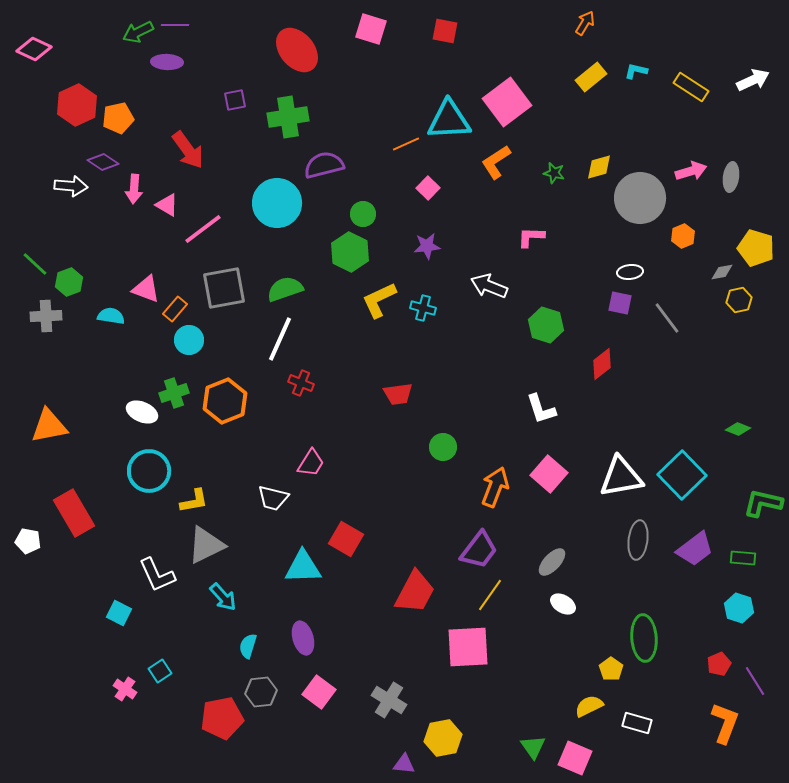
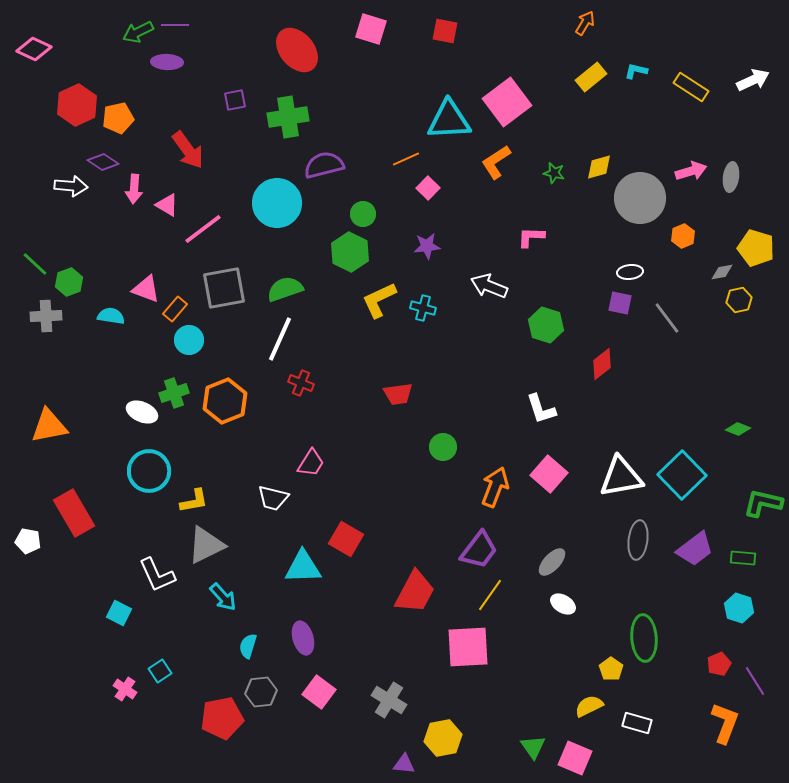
orange line at (406, 144): moved 15 px down
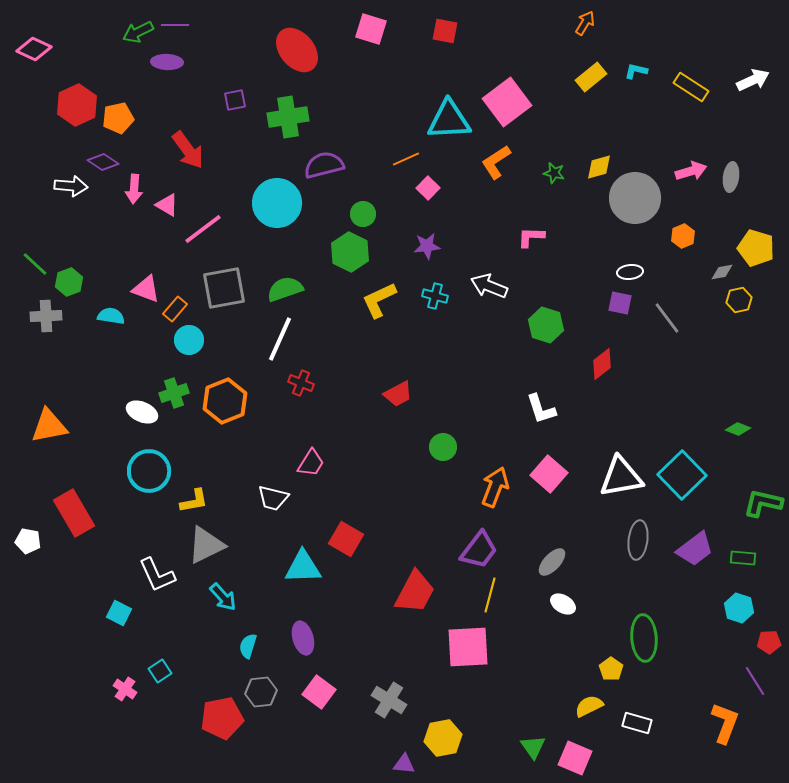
gray circle at (640, 198): moved 5 px left
cyan cross at (423, 308): moved 12 px right, 12 px up
red trapezoid at (398, 394): rotated 20 degrees counterclockwise
yellow line at (490, 595): rotated 20 degrees counterclockwise
red pentagon at (719, 664): moved 50 px right, 22 px up; rotated 20 degrees clockwise
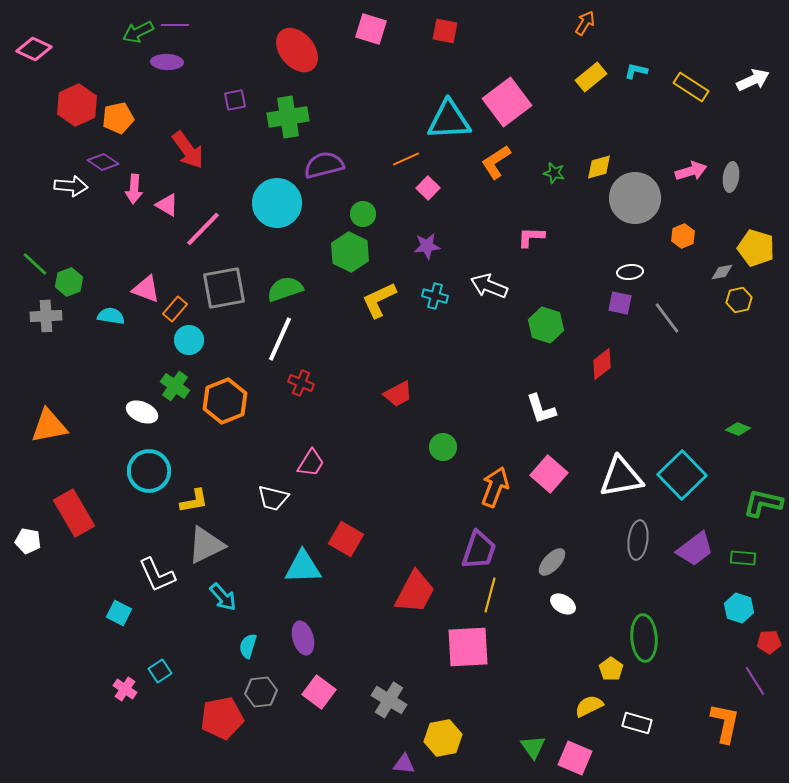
pink line at (203, 229): rotated 9 degrees counterclockwise
green cross at (174, 393): moved 1 px right, 7 px up; rotated 36 degrees counterclockwise
purple trapezoid at (479, 550): rotated 18 degrees counterclockwise
orange L-shape at (725, 723): rotated 9 degrees counterclockwise
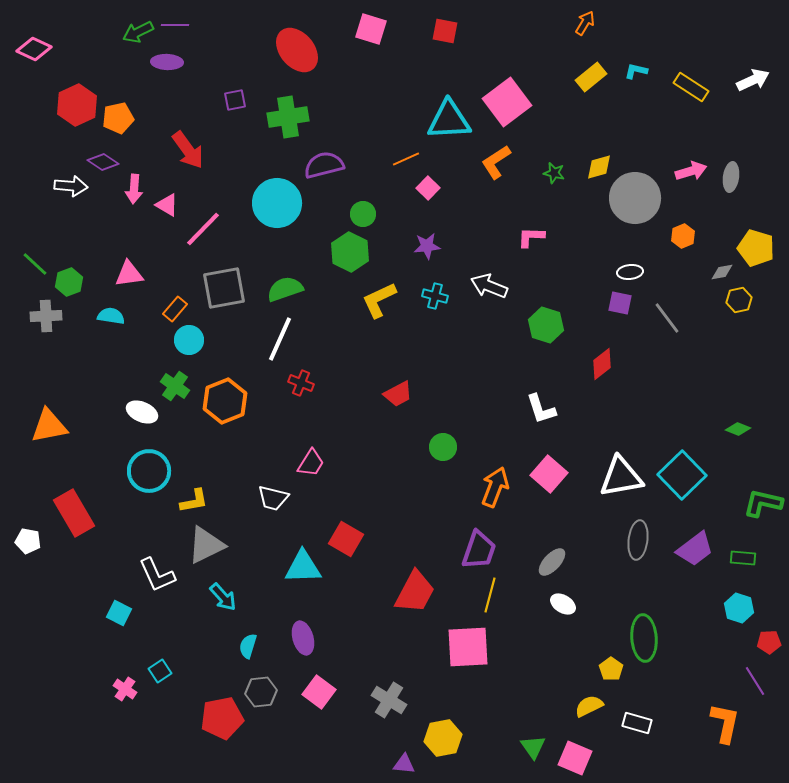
pink triangle at (146, 289): moved 17 px left, 15 px up; rotated 28 degrees counterclockwise
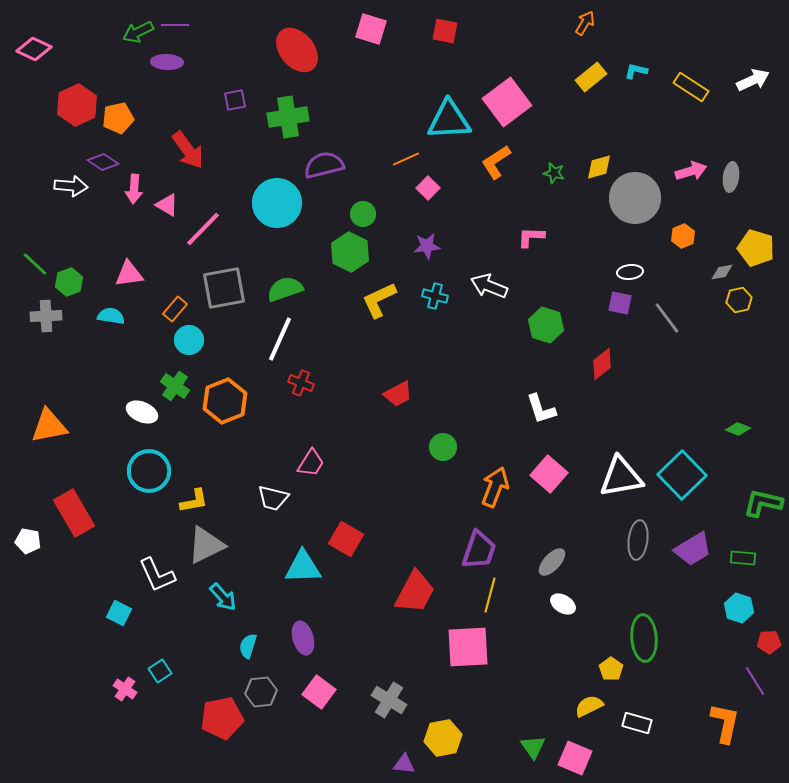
purple trapezoid at (695, 549): moved 2 px left; rotated 6 degrees clockwise
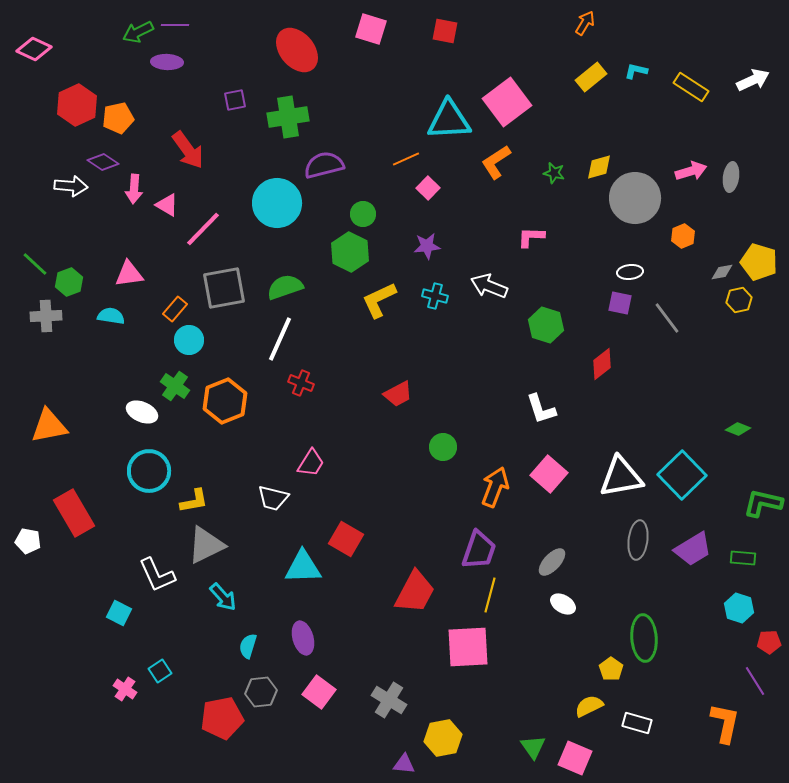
yellow pentagon at (756, 248): moved 3 px right, 14 px down
green semicircle at (285, 289): moved 2 px up
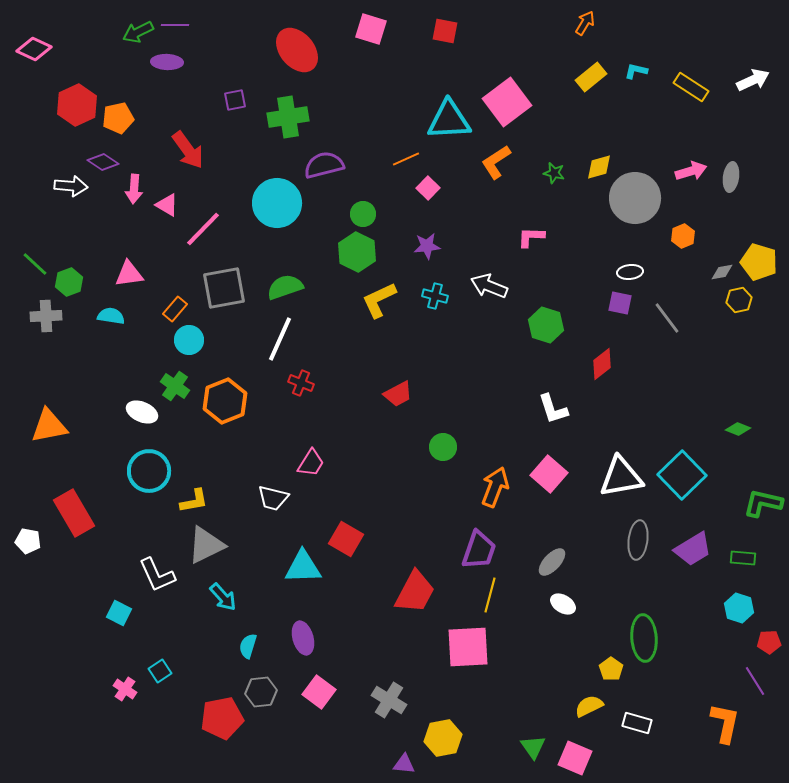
green hexagon at (350, 252): moved 7 px right
white L-shape at (541, 409): moved 12 px right
